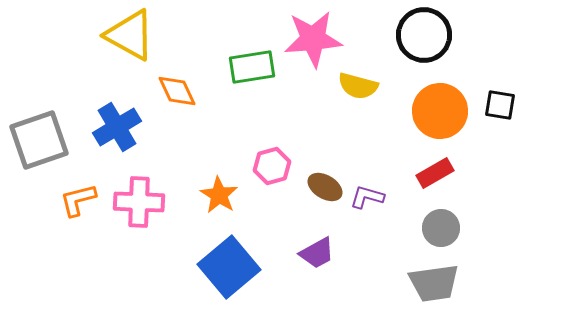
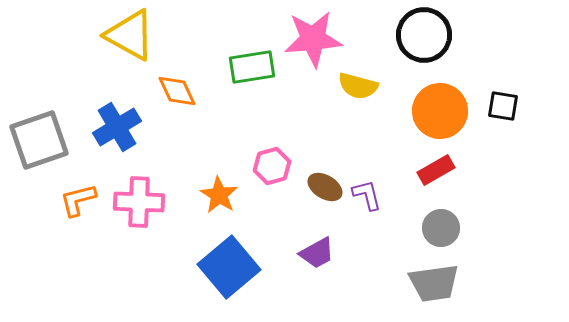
black square: moved 3 px right, 1 px down
red rectangle: moved 1 px right, 3 px up
purple L-shape: moved 2 px up; rotated 60 degrees clockwise
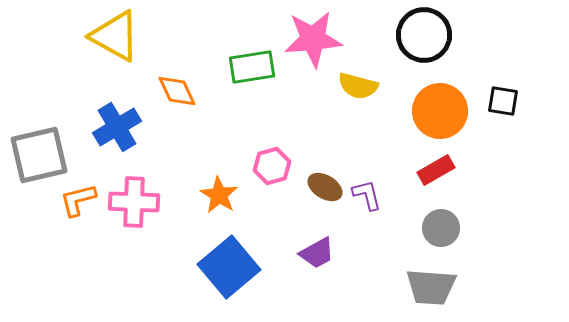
yellow triangle: moved 15 px left, 1 px down
black square: moved 5 px up
gray square: moved 15 px down; rotated 6 degrees clockwise
pink cross: moved 5 px left
gray trapezoid: moved 3 px left, 4 px down; rotated 12 degrees clockwise
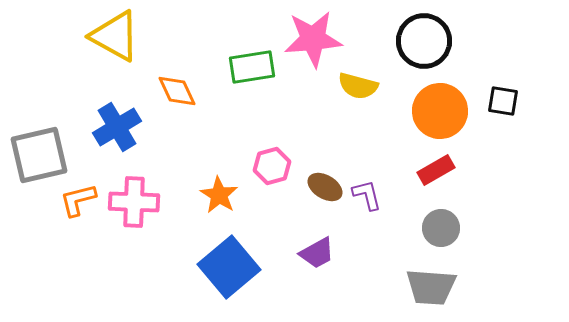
black circle: moved 6 px down
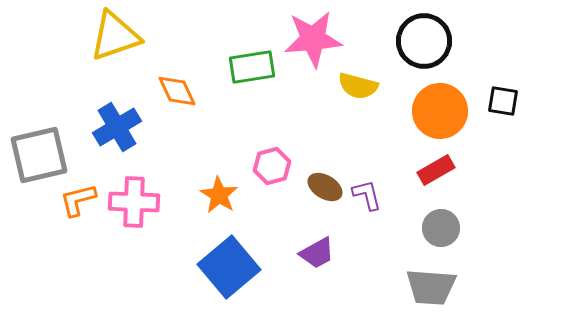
yellow triangle: rotated 48 degrees counterclockwise
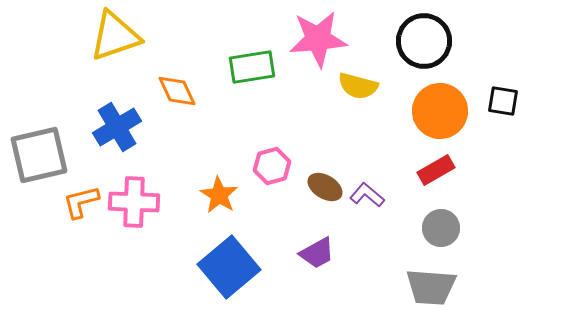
pink star: moved 5 px right
purple L-shape: rotated 36 degrees counterclockwise
orange L-shape: moved 3 px right, 2 px down
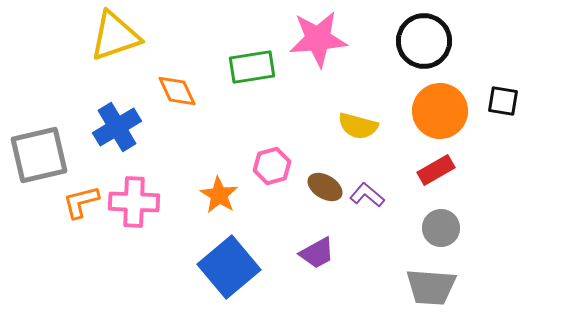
yellow semicircle: moved 40 px down
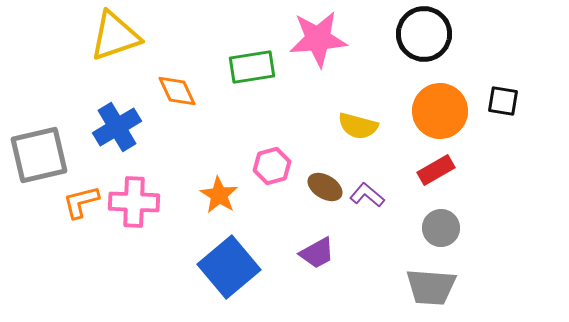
black circle: moved 7 px up
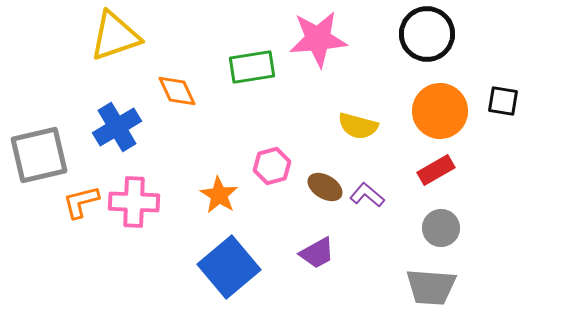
black circle: moved 3 px right
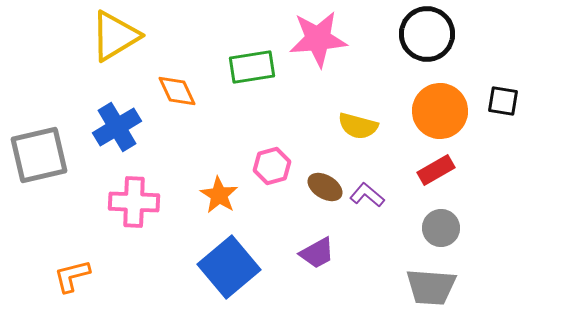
yellow triangle: rotated 12 degrees counterclockwise
orange L-shape: moved 9 px left, 74 px down
